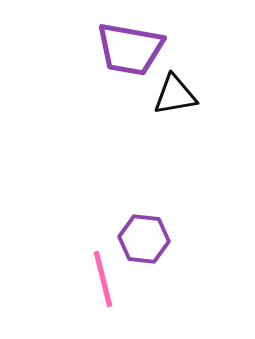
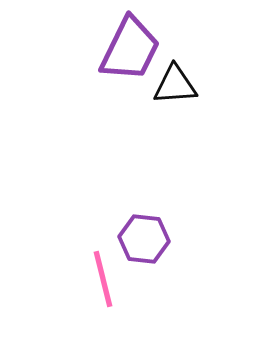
purple trapezoid: rotated 74 degrees counterclockwise
black triangle: moved 10 px up; rotated 6 degrees clockwise
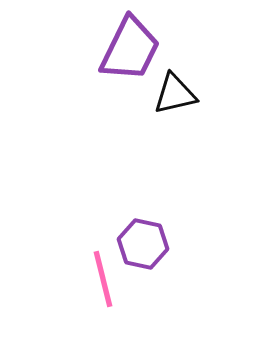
black triangle: moved 9 px down; rotated 9 degrees counterclockwise
purple hexagon: moved 1 px left, 5 px down; rotated 6 degrees clockwise
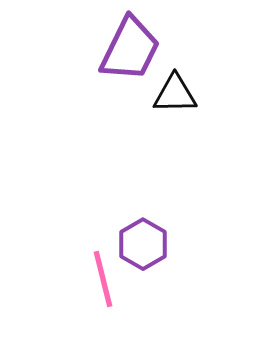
black triangle: rotated 12 degrees clockwise
purple hexagon: rotated 18 degrees clockwise
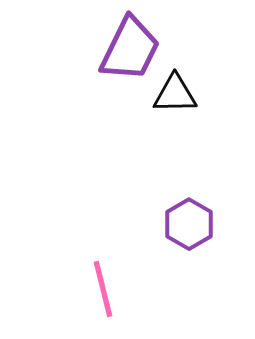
purple hexagon: moved 46 px right, 20 px up
pink line: moved 10 px down
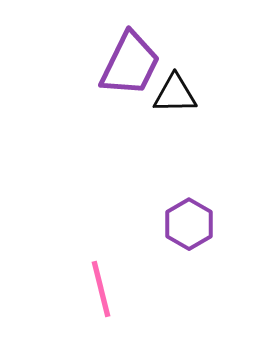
purple trapezoid: moved 15 px down
pink line: moved 2 px left
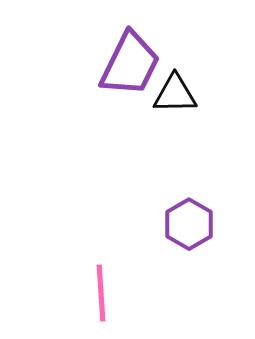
pink line: moved 4 px down; rotated 10 degrees clockwise
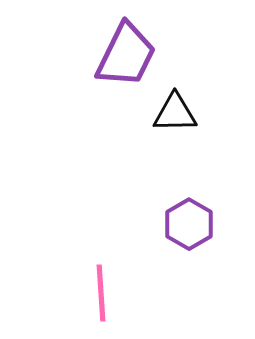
purple trapezoid: moved 4 px left, 9 px up
black triangle: moved 19 px down
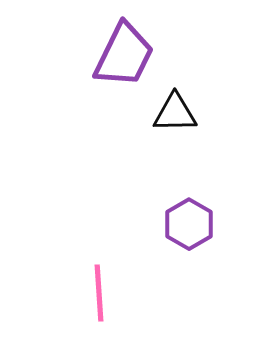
purple trapezoid: moved 2 px left
pink line: moved 2 px left
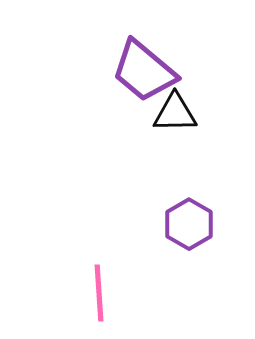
purple trapezoid: moved 20 px right, 16 px down; rotated 104 degrees clockwise
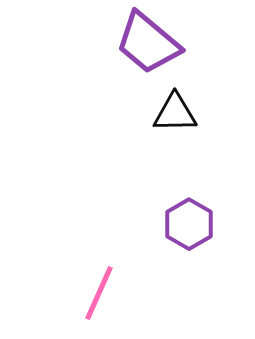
purple trapezoid: moved 4 px right, 28 px up
pink line: rotated 28 degrees clockwise
